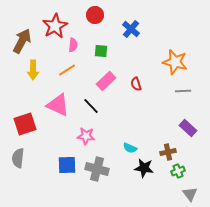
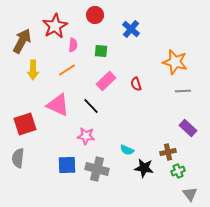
cyan semicircle: moved 3 px left, 2 px down
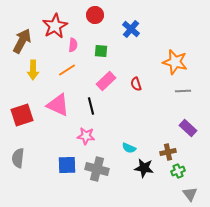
black line: rotated 30 degrees clockwise
red square: moved 3 px left, 9 px up
cyan semicircle: moved 2 px right, 2 px up
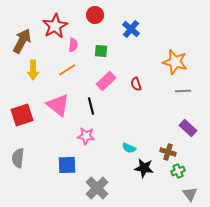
pink triangle: rotated 15 degrees clockwise
brown cross: rotated 28 degrees clockwise
gray cross: moved 19 px down; rotated 30 degrees clockwise
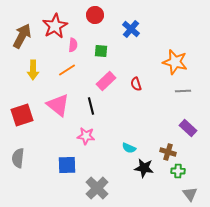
brown arrow: moved 5 px up
green cross: rotated 24 degrees clockwise
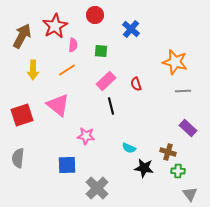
black line: moved 20 px right
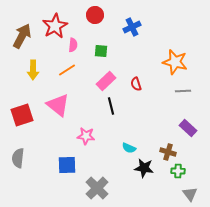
blue cross: moved 1 px right, 2 px up; rotated 24 degrees clockwise
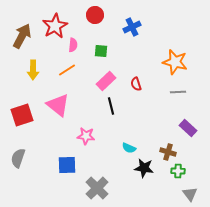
gray line: moved 5 px left, 1 px down
gray semicircle: rotated 12 degrees clockwise
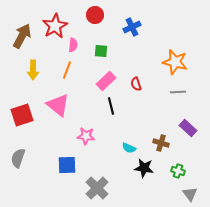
orange line: rotated 36 degrees counterclockwise
brown cross: moved 7 px left, 9 px up
green cross: rotated 16 degrees clockwise
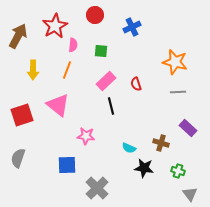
brown arrow: moved 4 px left
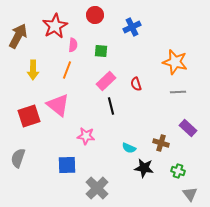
red square: moved 7 px right, 1 px down
